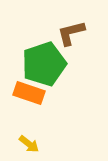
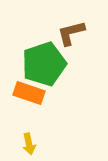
yellow arrow: rotated 40 degrees clockwise
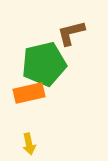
green pentagon: rotated 6 degrees clockwise
orange rectangle: rotated 32 degrees counterclockwise
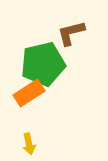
green pentagon: moved 1 px left
orange rectangle: rotated 20 degrees counterclockwise
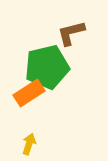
green pentagon: moved 4 px right, 3 px down
yellow arrow: rotated 150 degrees counterclockwise
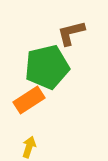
orange rectangle: moved 7 px down
yellow arrow: moved 3 px down
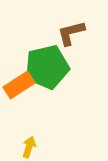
orange rectangle: moved 10 px left, 15 px up
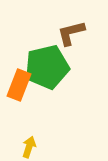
orange rectangle: rotated 36 degrees counterclockwise
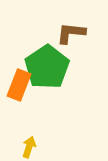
brown L-shape: rotated 20 degrees clockwise
green pentagon: rotated 21 degrees counterclockwise
